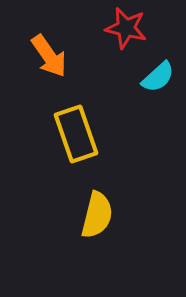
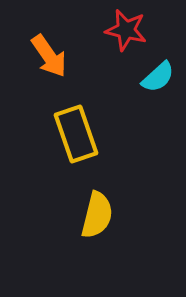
red star: moved 2 px down
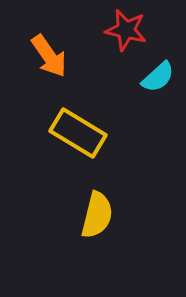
yellow rectangle: moved 2 px right, 1 px up; rotated 40 degrees counterclockwise
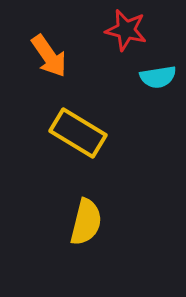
cyan semicircle: rotated 33 degrees clockwise
yellow semicircle: moved 11 px left, 7 px down
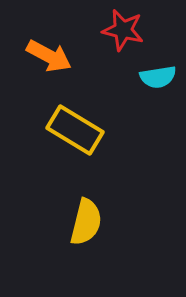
red star: moved 3 px left
orange arrow: rotated 27 degrees counterclockwise
yellow rectangle: moved 3 px left, 3 px up
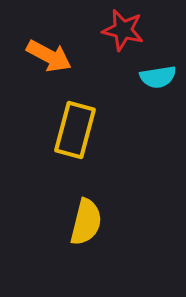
yellow rectangle: rotated 74 degrees clockwise
